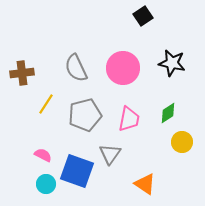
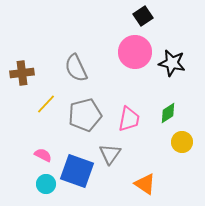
pink circle: moved 12 px right, 16 px up
yellow line: rotated 10 degrees clockwise
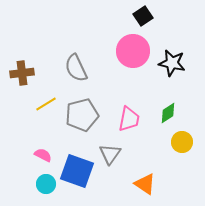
pink circle: moved 2 px left, 1 px up
yellow line: rotated 15 degrees clockwise
gray pentagon: moved 3 px left
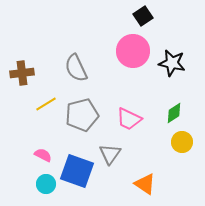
green diamond: moved 6 px right
pink trapezoid: rotated 104 degrees clockwise
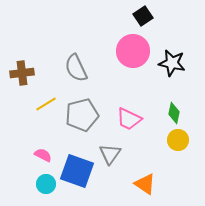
green diamond: rotated 45 degrees counterclockwise
yellow circle: moved 4 px left, 2 px up
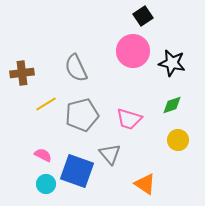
green diamond: moved 2 px left, 8 px up; rotated 60 degrees clockwise
pink trapezoid: rotated 8 degrees counterclockwise
gray triangle: rotated 15 degrees counterclockwise
